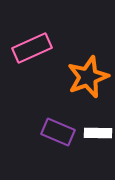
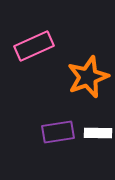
pink rectangle: moved 2 px right, 2 px up
purple rectangle: rotated 32 degrees counterclockwise
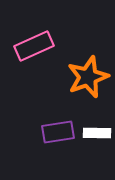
white rectangle: moved 1 px left
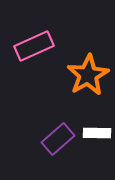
orange star: moved 2 px up; rotated 9 degrees counterclockwise
purple rectangle: moved 7 px down; rotated 32 degrees counterclockwise
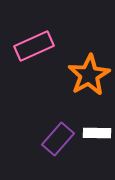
orange star: moved 1 px right
purple rectangle: rotated 8 degrees counterclockwise
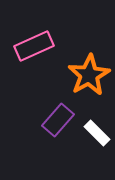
white rectangle: rotated 44 degrees clockwise
purple rectangle: moved 19 px up
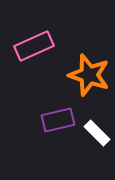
orange star: rotated 24 degrees counterclockwise
purple rectangle: rotated 36 degrees clockwise
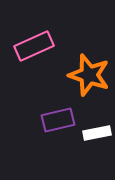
white rectangle: rotated 56 degrees counterclockwise
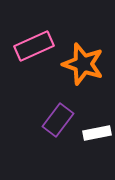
orange star: moved 6 px left, 11 px up
purple rectangle: rotated 40 degrees counterclockwise
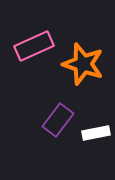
white rectangle: moved 1 px left
